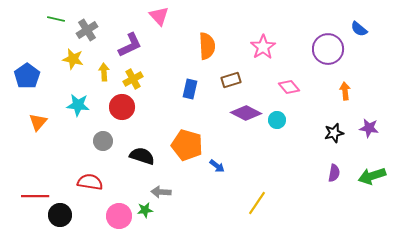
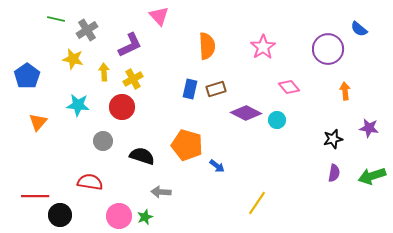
brown rectangle: moved 15 px left, 9 px down
black star: moved 1 px left, 6 px down
green star: moved 7 px down; rotated 14 degrees counterclockwise
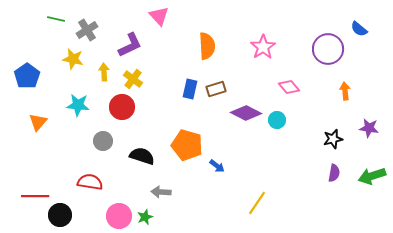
yellow cross: rotated 24 degrees counterclockwise
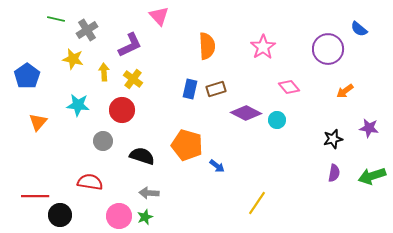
orange arrow: rotated 120 degrees counterclockwise
red circle: moved 3 px down
gray arrow: moved 12 px left, 1 px down
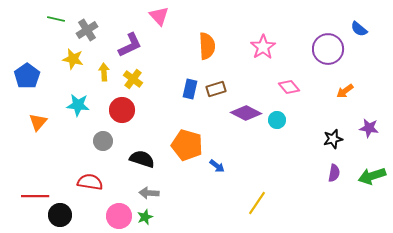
black semicircle: moved 3 px down
